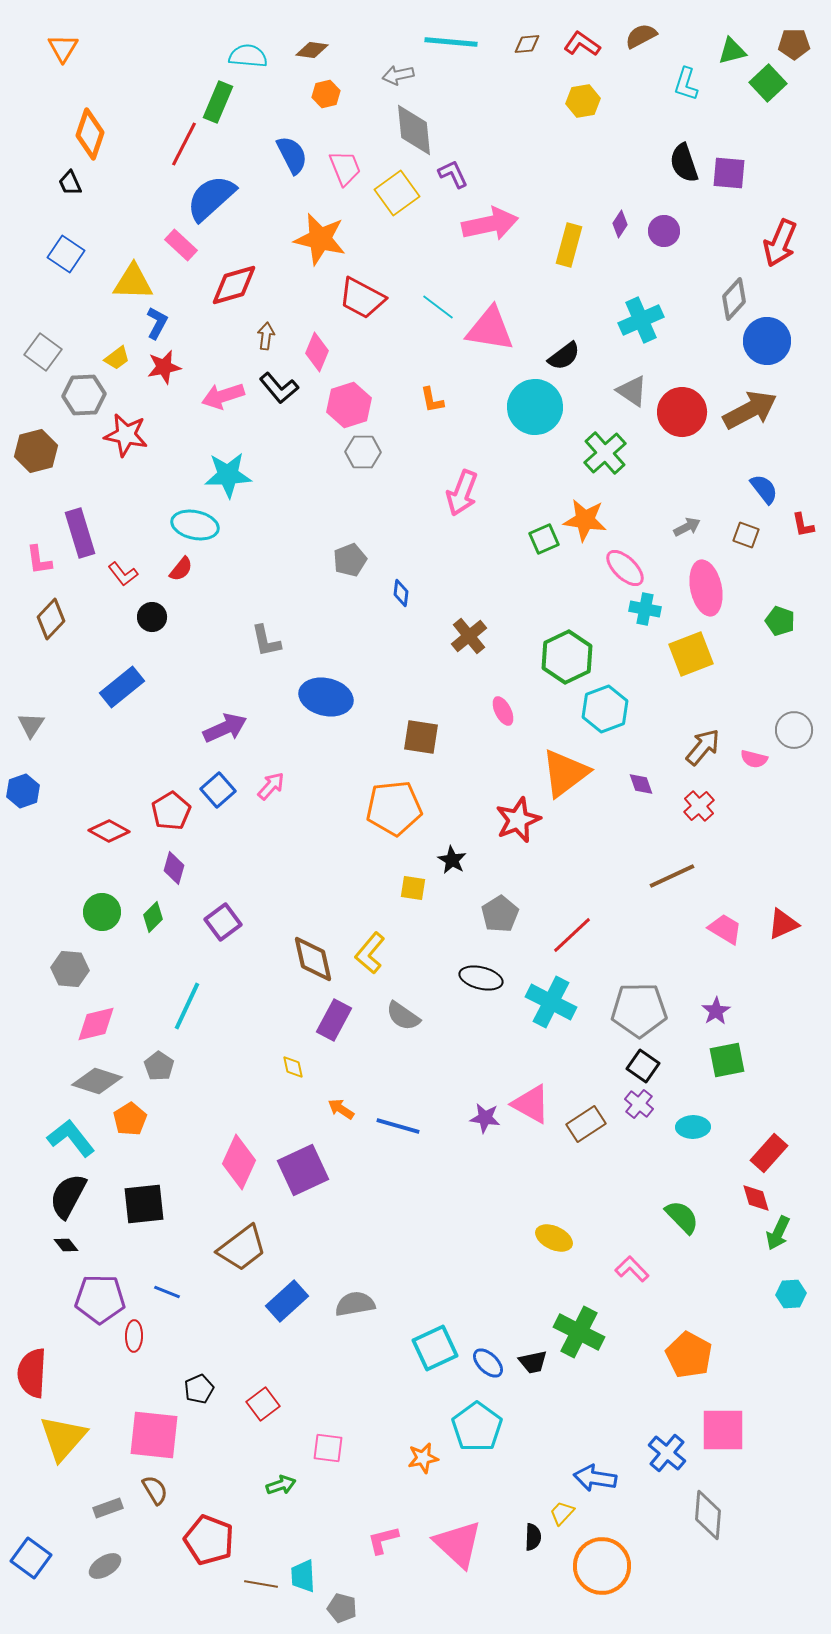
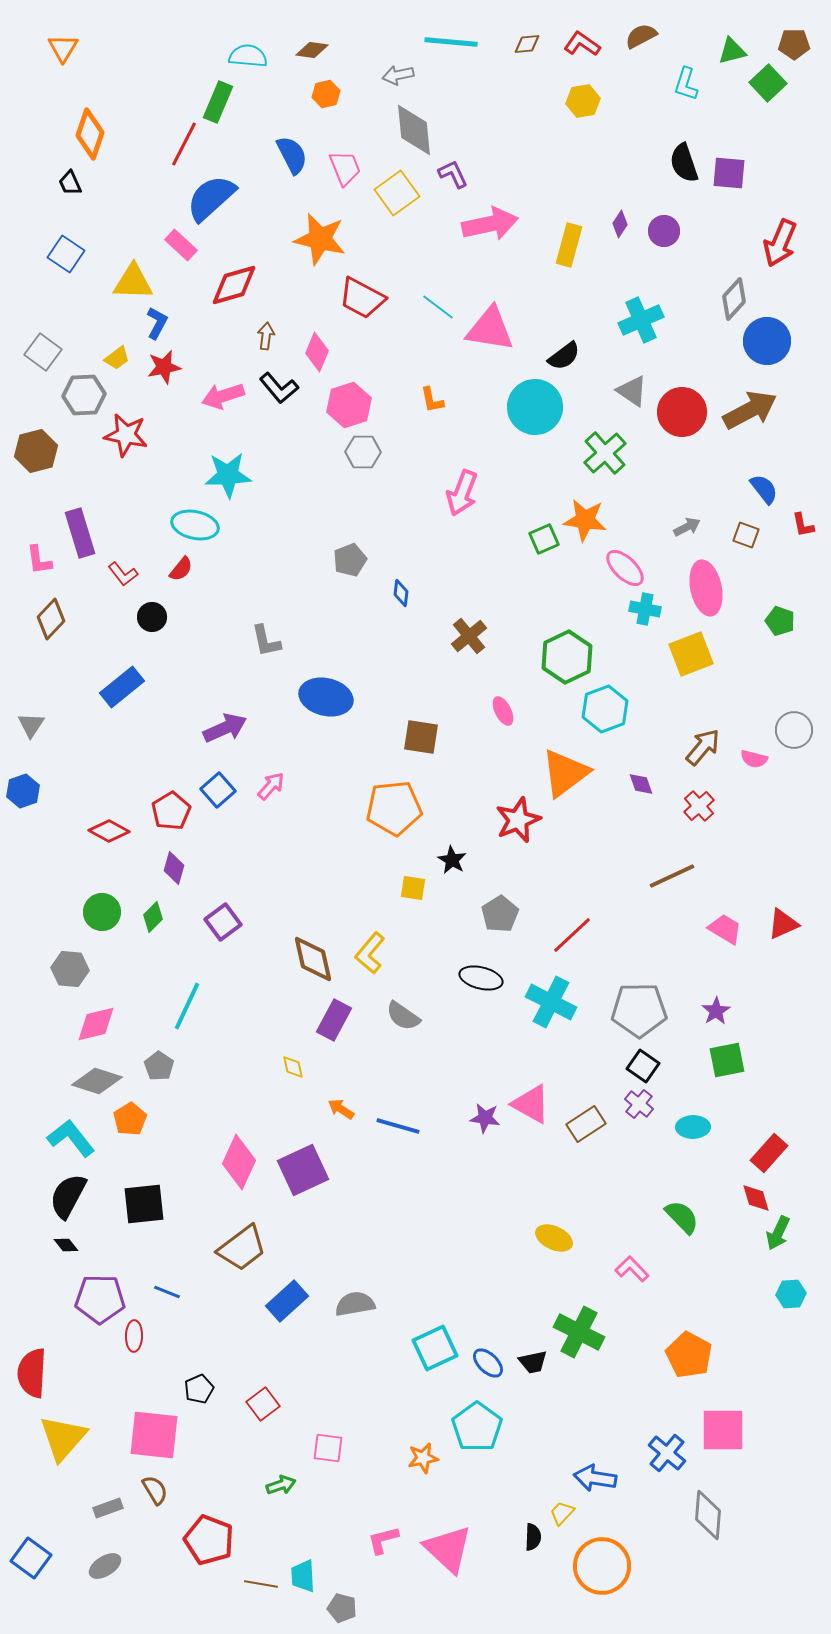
pink triangle at (458, 1544): moved 10 px left, 5 px down
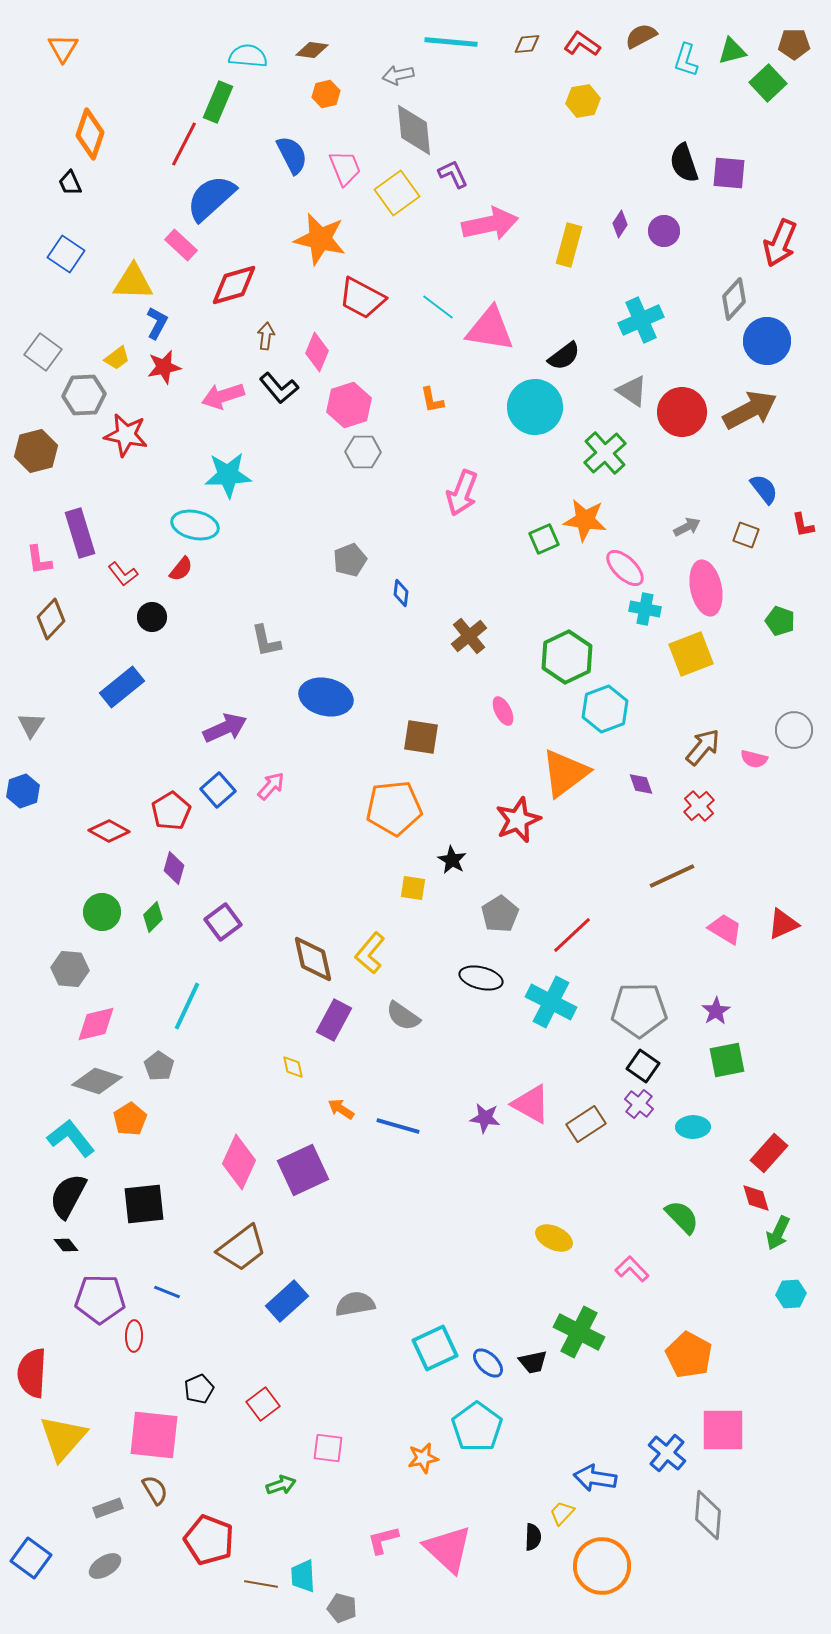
cyan L-shape at (686, 84): moved 24 px up
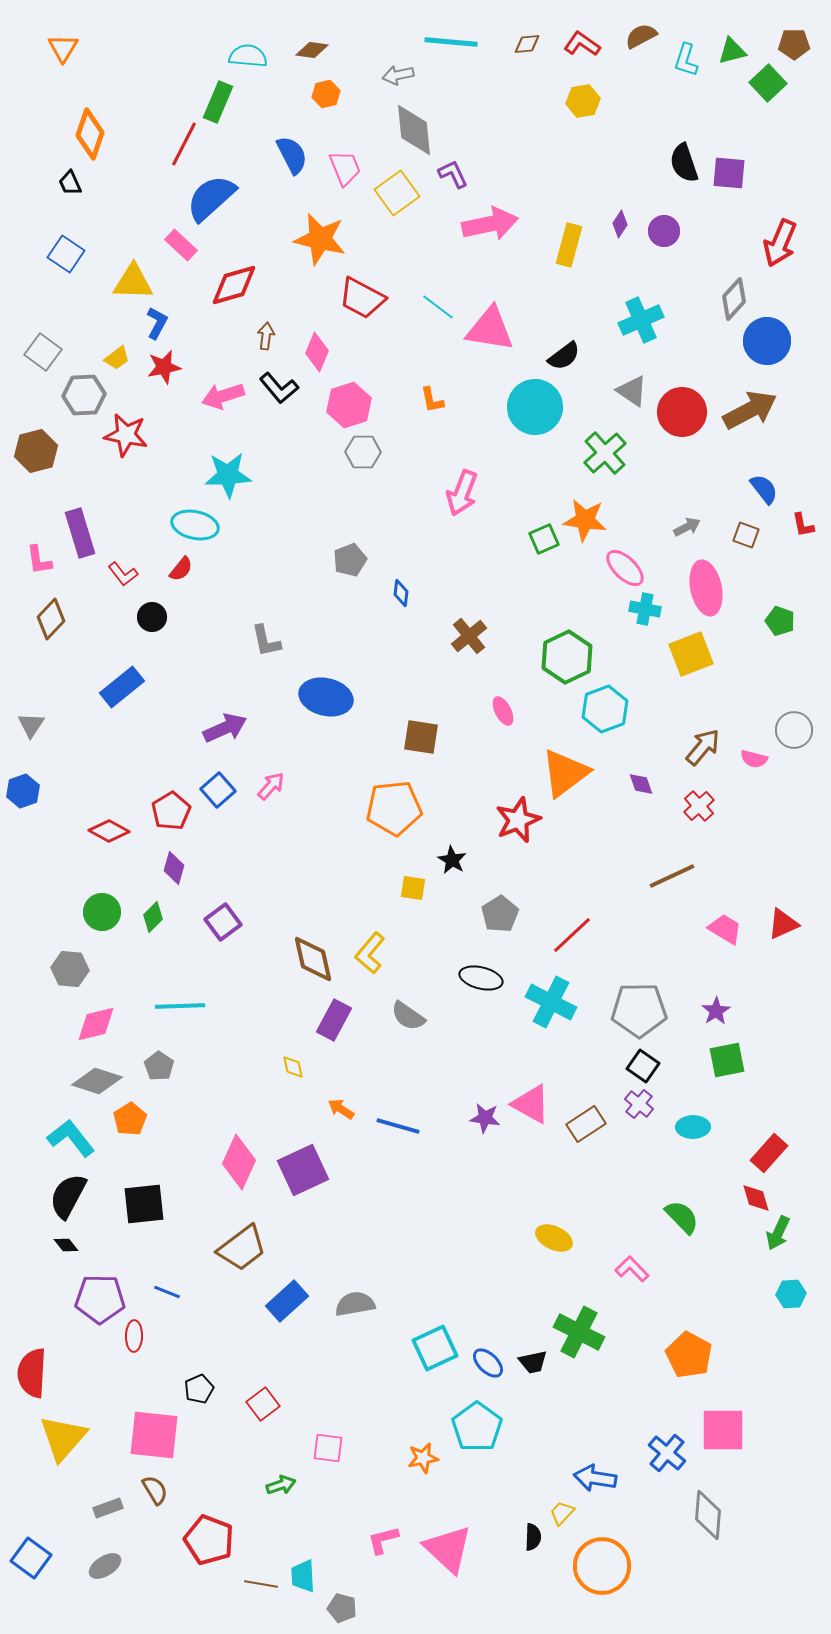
cyan line at (187, 1006): moved 7 px left; rotated 63 degrees clockwise
gray semicircle at (403, 1016): moved 5 px right
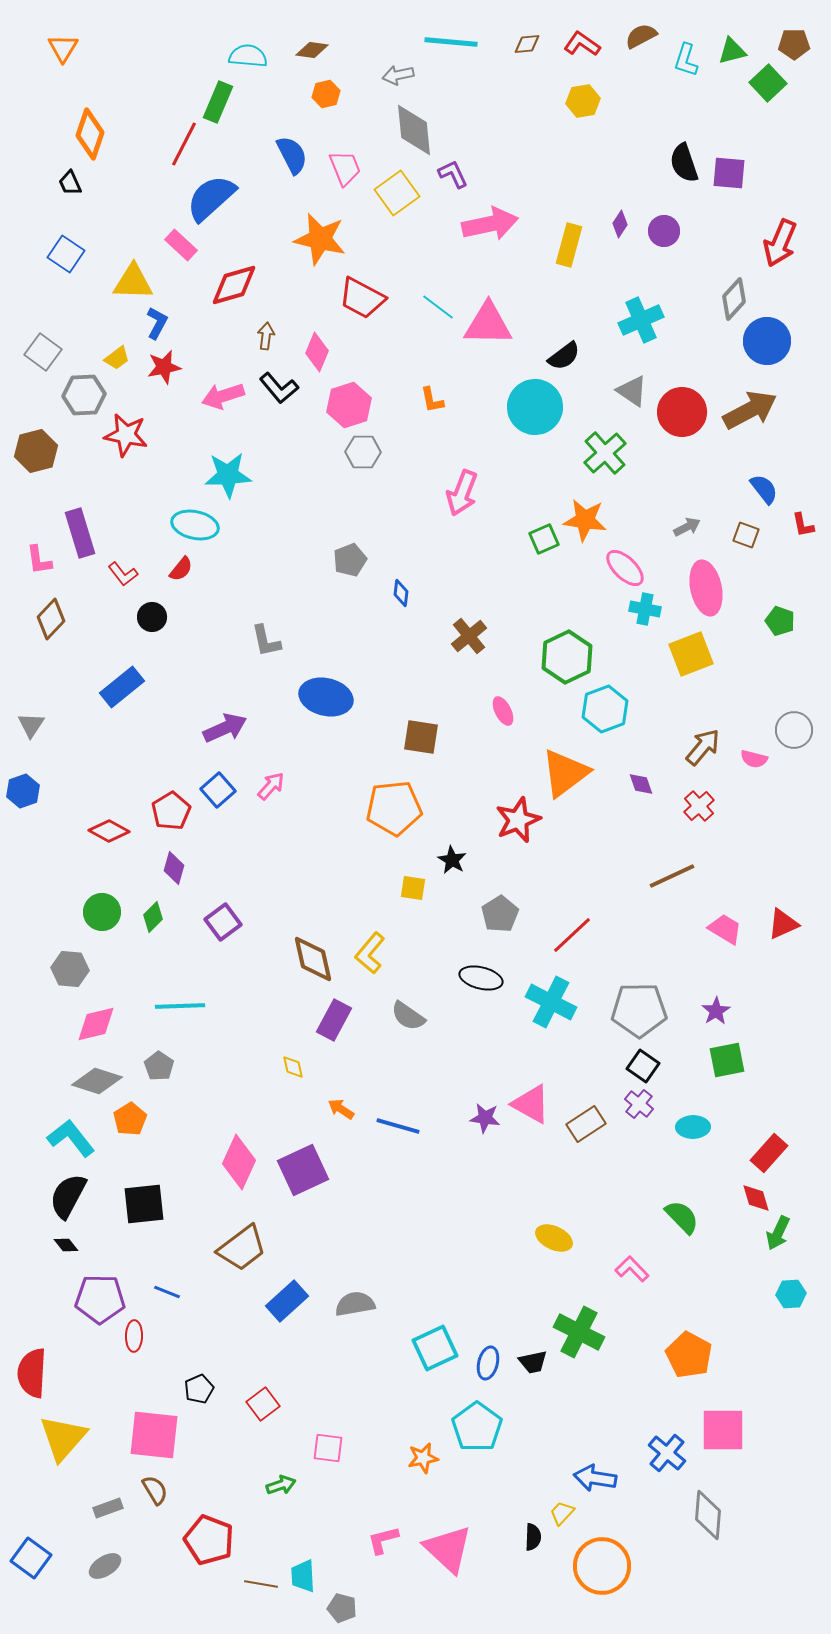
pink triangle at (490, 329): moved 2 px left, 5 px up; rotated 8 degrees counterclockwise
blue ellipse at (488, 1363): rotated 60 degrees clockwise
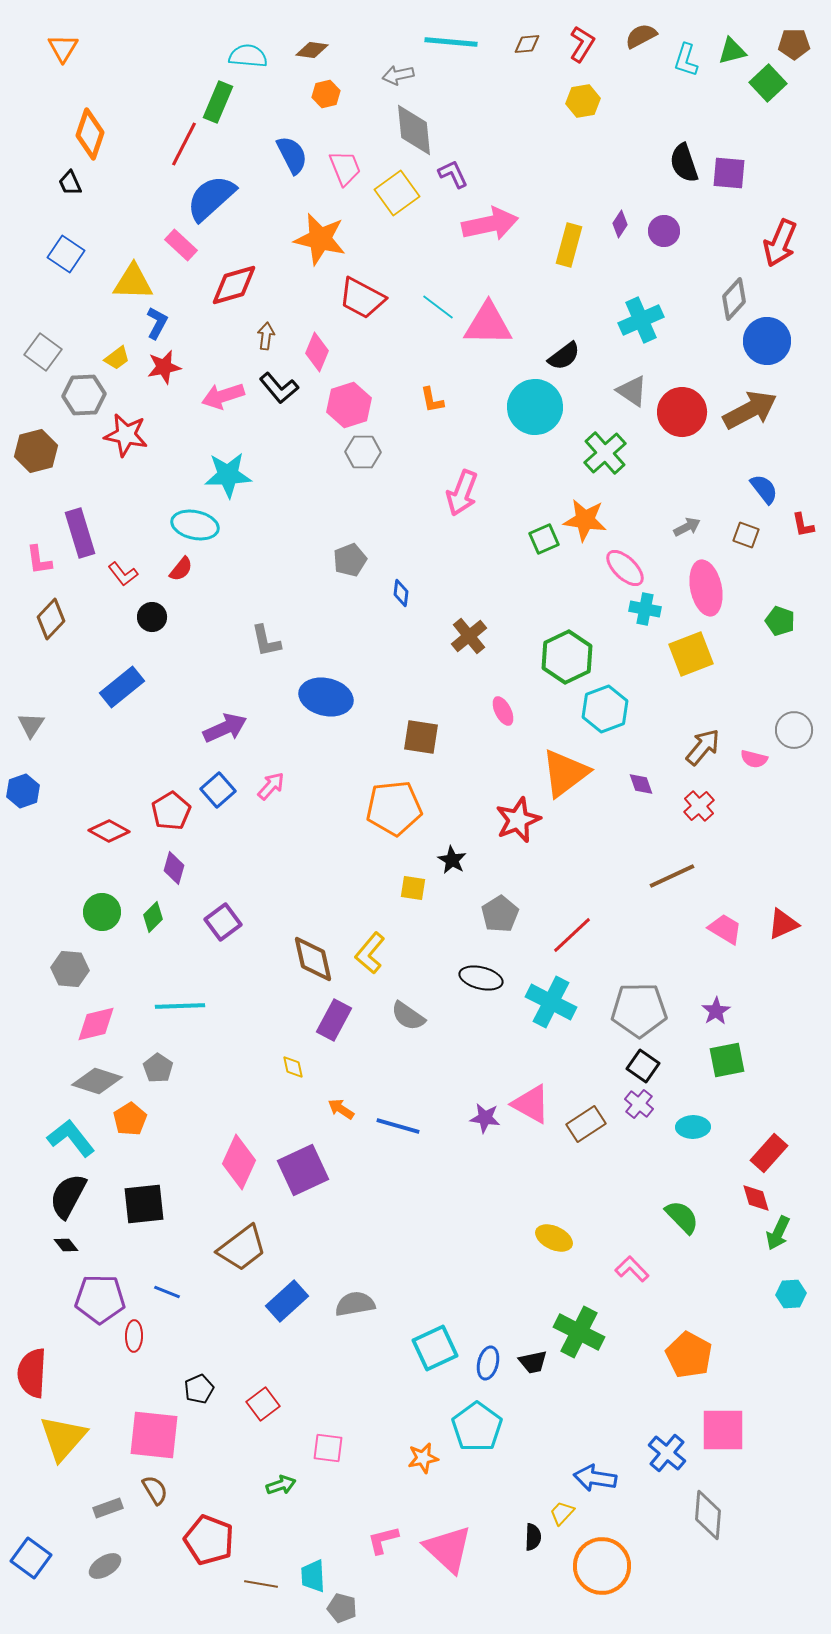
red L-shape at (582, 44): rotated 87 degrees clockwise
gray pentagon at (159, 1066): moved 1 px left, 2 px down
cyan trapezoid at (303, 1576): moved 10 px right
